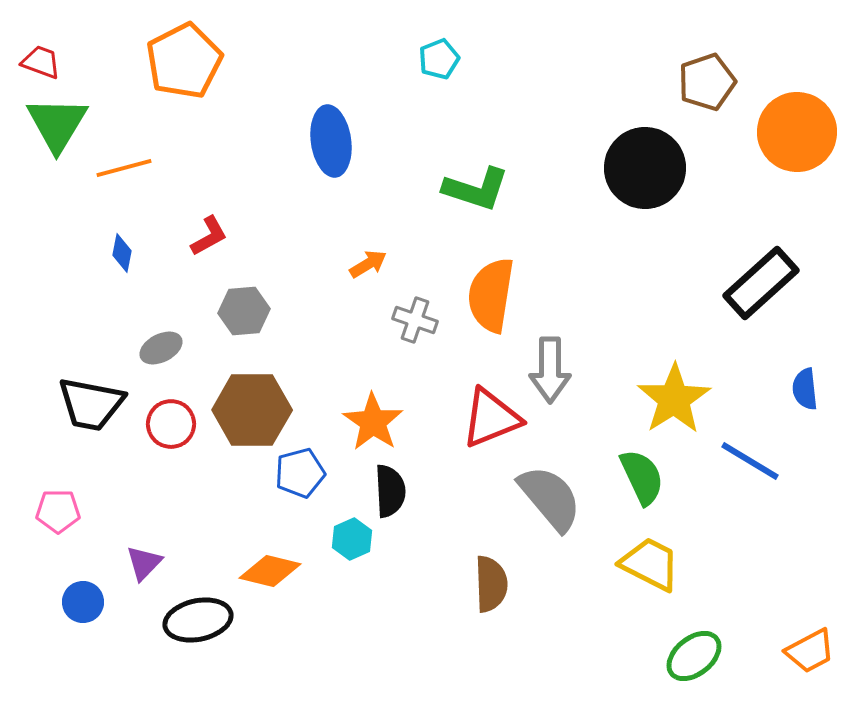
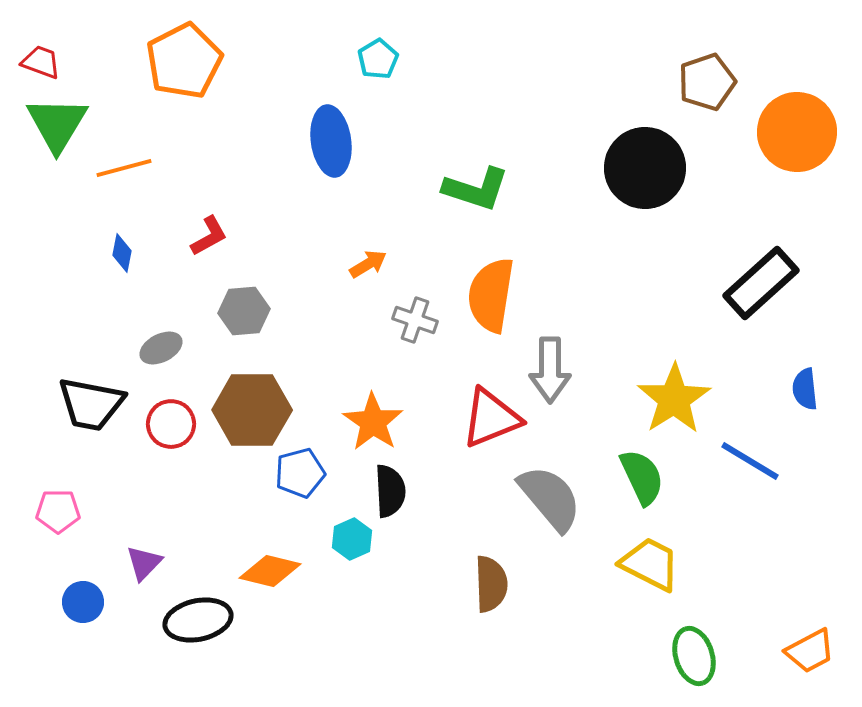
cyan pentagon at (439, 59): moved 61 px left; rotated 9 degrees counterclockwise
green ellipse at (694, 656): rotated 68 degrees counterclockwise
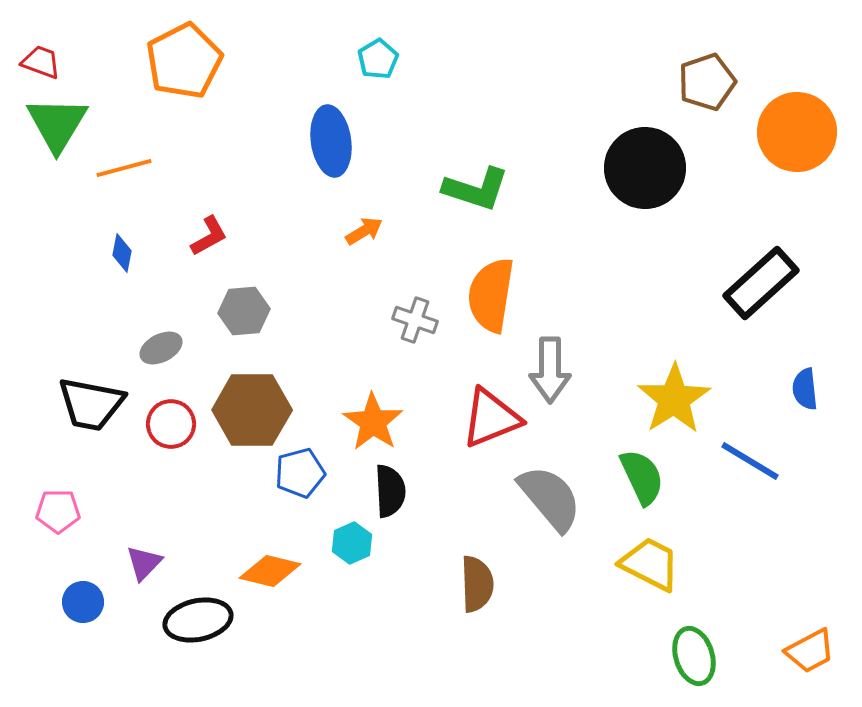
orange arrow at (368, 264): moved 4 px left, 33 px up
cyan hexagon at (352, 539): moved 4 px down
brown semicircle at (491, 584): moved 14 px left
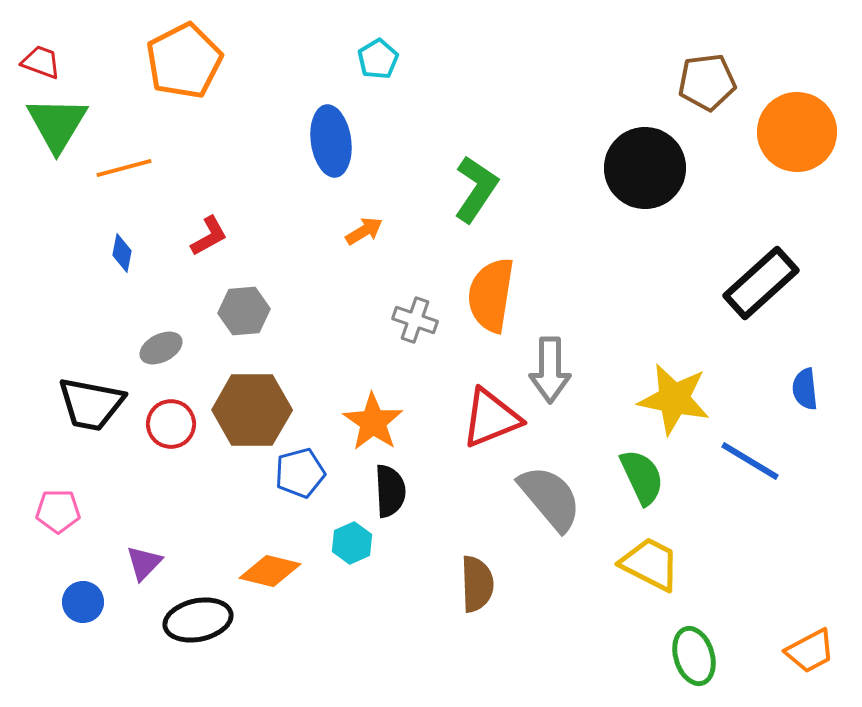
brown pentagon at (707, 82): rotated 12 degrees clockwise
green L-shape at (476, 189): rotated 74 degrees counterclockwise
yellow star at (674, 399): rotated 28 degrees counterclockwise
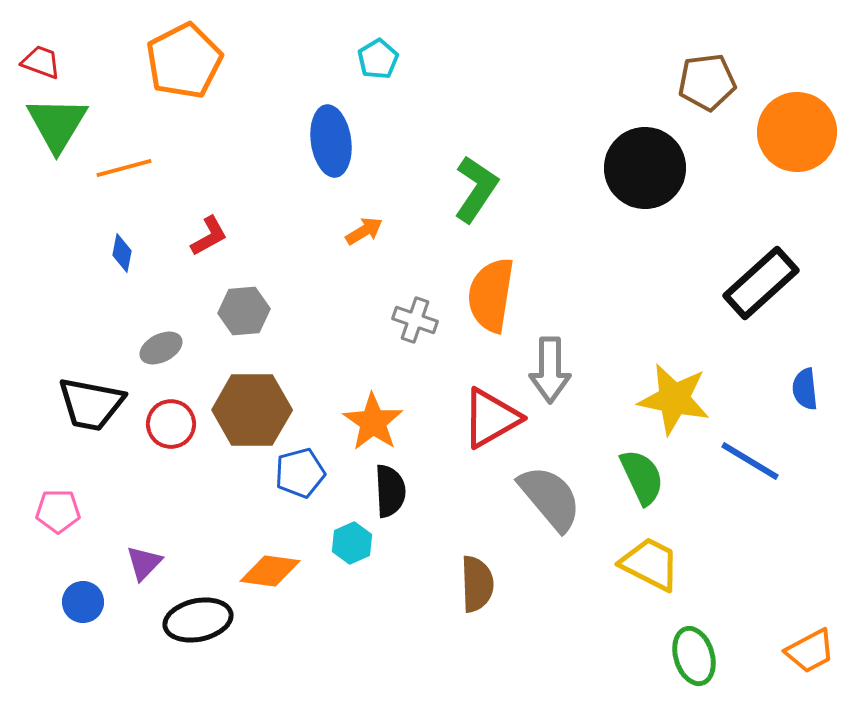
red triangle at (491, 418): rotated 8 degrees counterclockwise
orange diamond at (270, 571): rotated 6 degrees counterclockwise
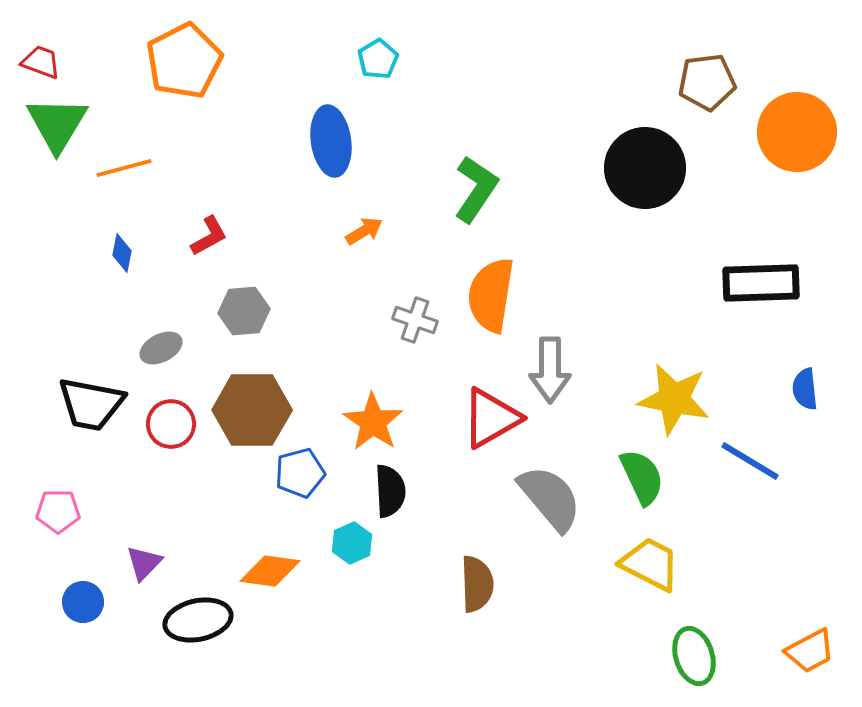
black rectangle at (761, 283): rotated 40 degrees clockwise
